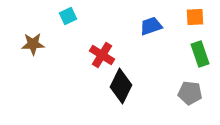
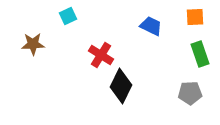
blue trapezoid: rotated 45 degrees clockwise
red cross: moved 1 px left
gray pentagon: rotated 10 degrees counterclockwise
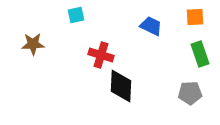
cyan square: moved 8 px right, 1 px up; rotated 12 degrees clockwise
red cross: rotated 15 degrees counterclockwise
black diamond: rotated 24 degrees counterclockwise
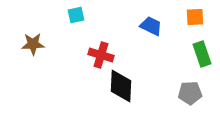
green rectangle: moved 2 px right
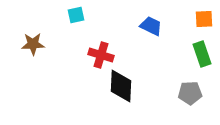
orange square: moved 9 px right, 2 px down
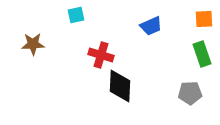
blue trapezoid: rotated 130 degrees clockwise
black diamond: moved 1 px left
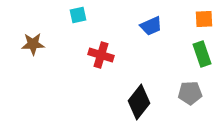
cyan square: moved 2 px right
black diamond: moved 19 px right, 16 px down; rotated 36 degrees clockwise
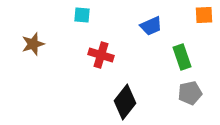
cyan square: moved 4 px right; rotated 18 degrees clockwise
orange square: moved 4 px up
brown star: rotated 15 degrees counterclockwise
green rectangle: moved 20 px left, 3 px down
gray pentagon: rotated 10 degrees counterclockwise
black diamond: moved 14 px left
